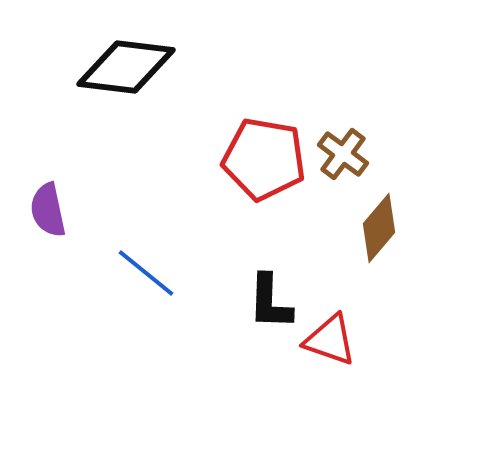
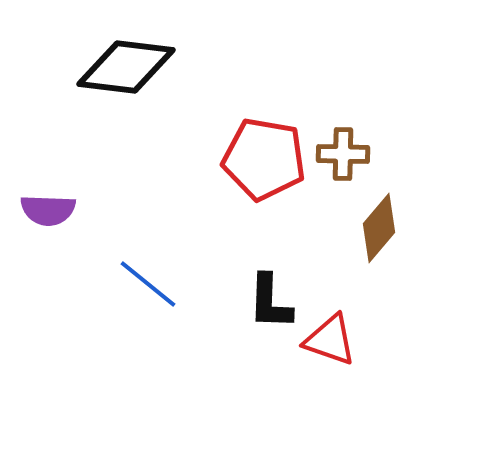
brown cross: rotated 36 degrees counterclockwise
purple semicircle: rotated 76 degrees counterclockwise
blue line: moved 2 px right, 11 px down
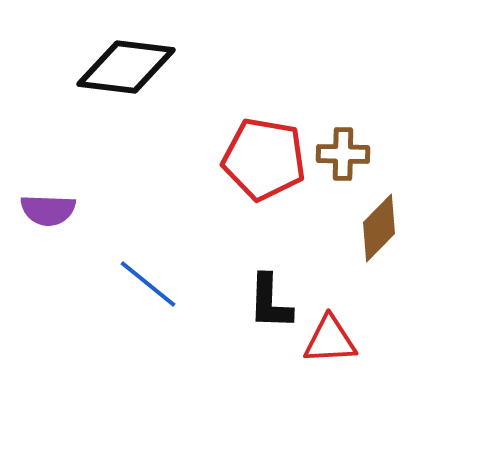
brown diamond: rotated 4 degrees clockwise
red triangle: rotated 22 degrees counterclockwise
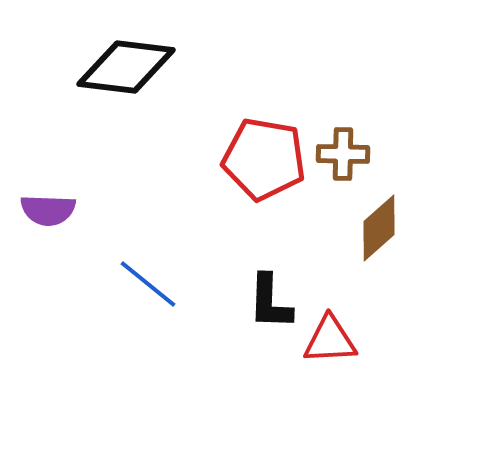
brown diamond: rotated 4 degrees clockwise
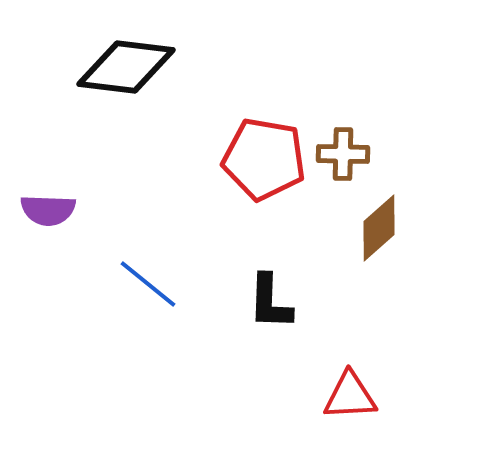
red triangle: moved 20 px right, 56 px down
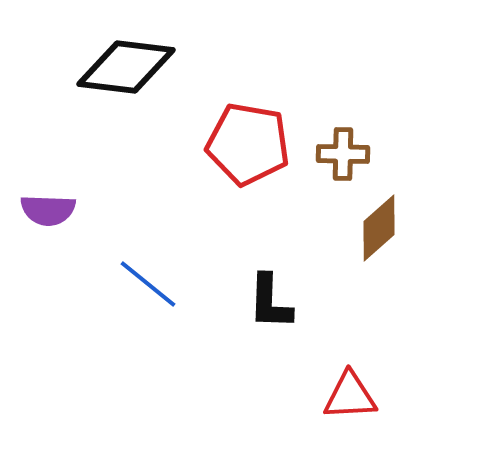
red pentagon: moved 16 px left, 15 px up
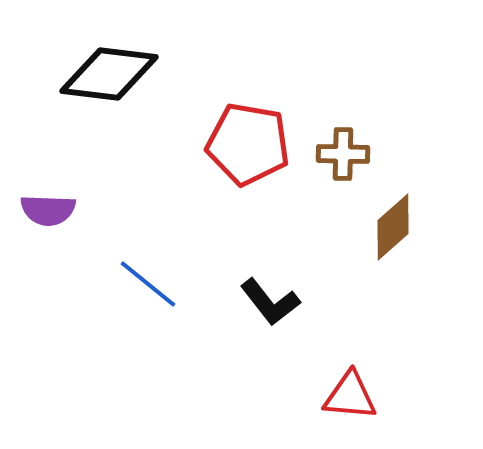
black diamond: moved 17 px left, 7 px down
brown diamond: moved 14 px right, 1 px up
black L-shape: rotated 40 degrees counterclockwise
red triangle: rotated 8 degrees clockwise
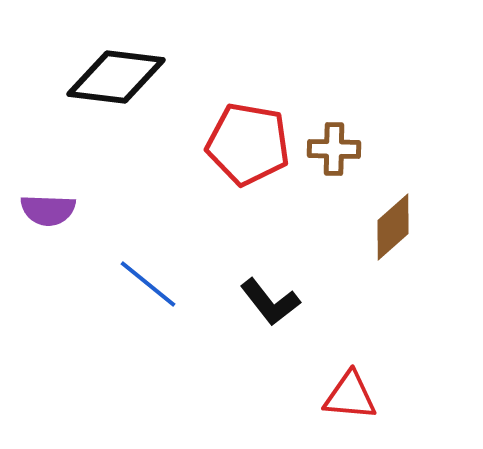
black diamond: moved 7 px right, 3 px down
brown cross: moved 9 px left, 5 px up
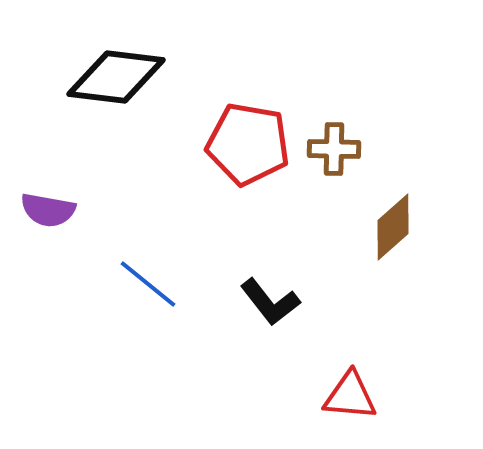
purple semicircle: rotated 8 degrees clockwise
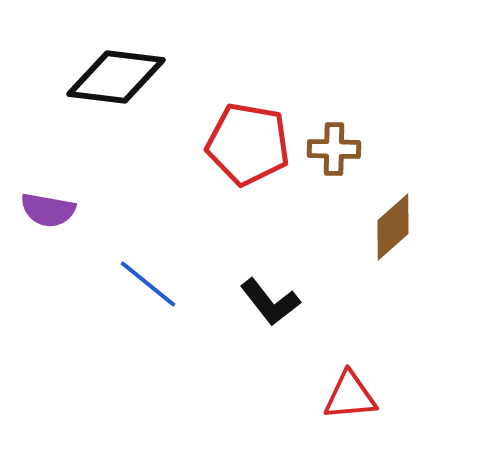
red triangle: rotated 10 degrees counterclockwise
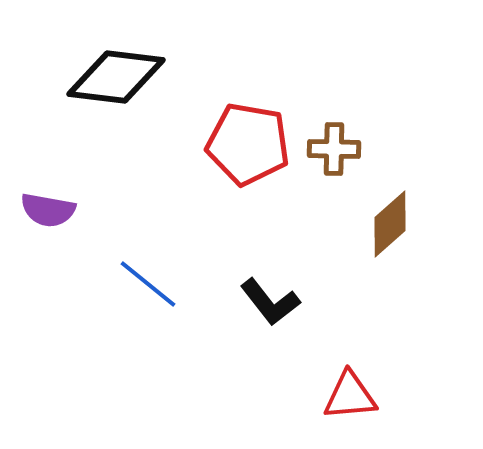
brown diamond: moved 3 px left, 3 px up
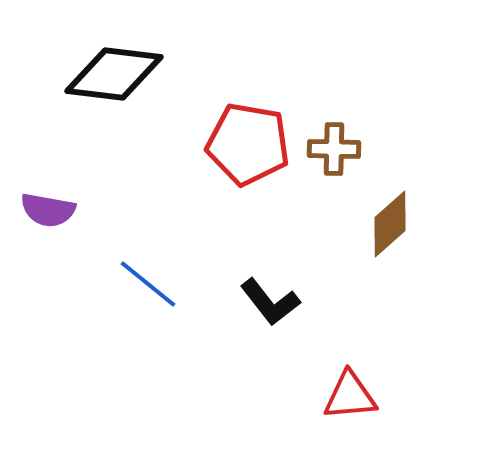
black diamond: moved 2 px left, 3 px up
